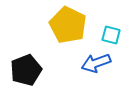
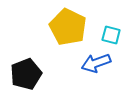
yellow pentagon: moved 2 px down
black pentagon: moved 4 px down
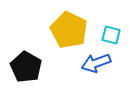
yellow pentagon: moved 1 px right, 3 px down
black pentagon: moved 7 px up; rotated 20 degrees counterclockwise
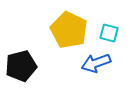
cyan square: moved 2 px left, 2 px up
black pentagon: moved 5 px left, 1 px up; rotated 28 degrees clockwise
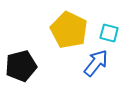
blue arrow: rotated 148 degrees clockwise
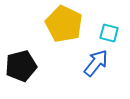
yellow pentagon: moved 5 px left, 6 px up
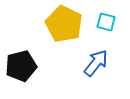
cyan square: moved 3 px left, 11 px up
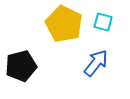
cyan square: moved 3 px left
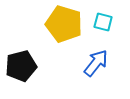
yellow pentagon: rotated 9 degrees counterclockwise
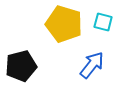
blue arrow: moved 4 px left, 2 px down
